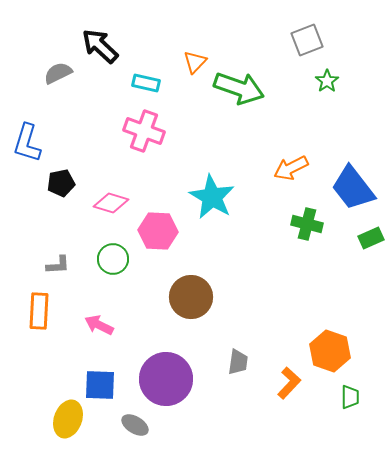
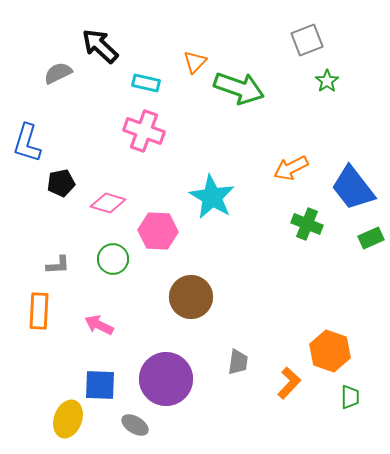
pink diamond: moved 3 px left
green cross: rotated 8 degrees clockwise
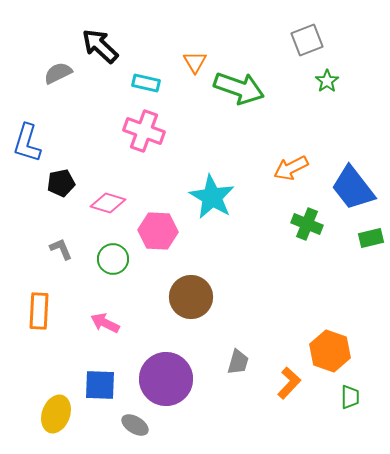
orange triangle: rotated 15 degrees counterclockwise
green rectangle: rotated 10 degrees clockwise
gray L-shape: moved 3 px right, 16 px up; rotated 110 degrees counterclockwise
pink arrow: moved 6 px right, 2 px up
gray trapezoid: rotated 8 degrees clockwise
yellow ellipse: moved 12 px left, 5 px up
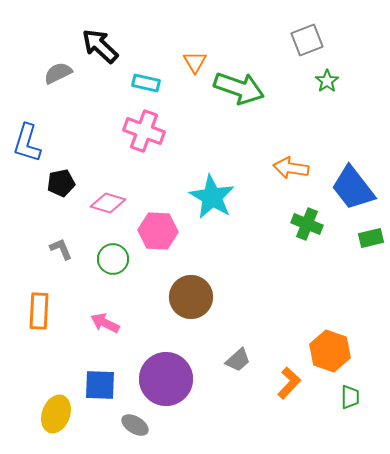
orange arrow: rotated 36 degrees clockwise
gray trapezoid: moved 2 px up; rotated 32 degrees clockwise
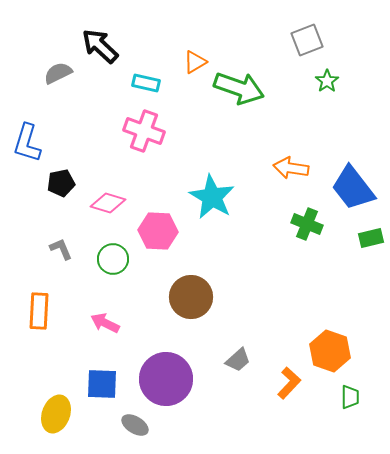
orange triangle: rotated 30 degrees clockwise
blue square: moved 2 px right, 1 px up
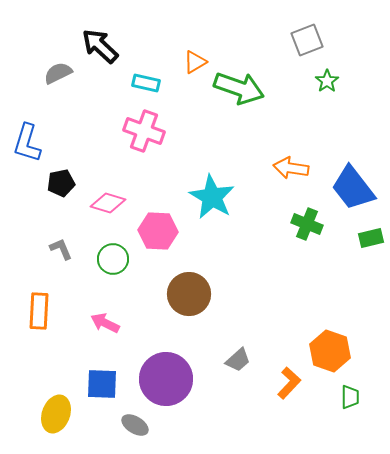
brown circle: moved 2 px left, 3 px up
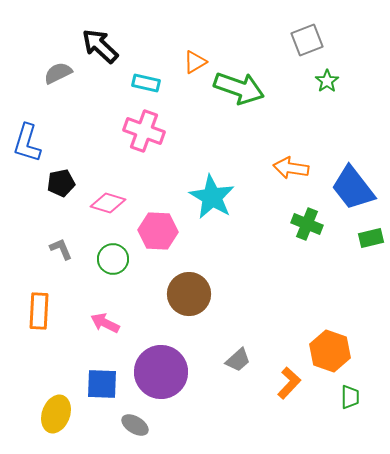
purple circle: moved 5 px left, 7 px up
